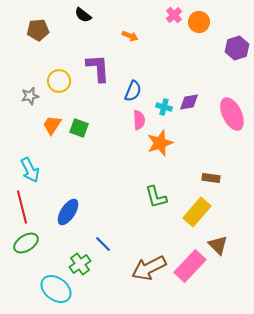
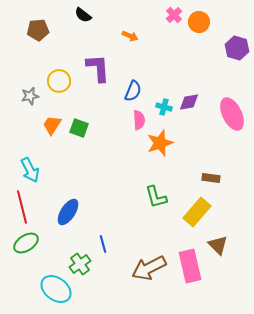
purple hexagon: rotated 25 degrees counterclockwise
blue line: rotated 30 degrees clockwise
pink rectangle: rotated 56 degrees counterclockwise
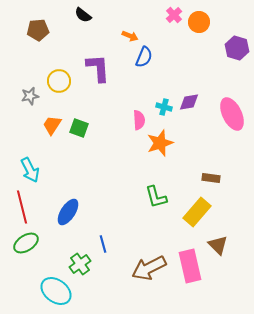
blue semicircle: moved 11 px right, 34 px up
cyan ellipse: moved 2 px down
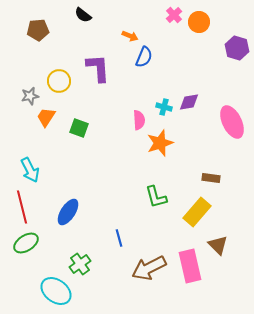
pink ellipse: moved 8 px down
orange trapezoid: moved 6 px left, 8 px up
blue line: moved 16 px right, 6 px up
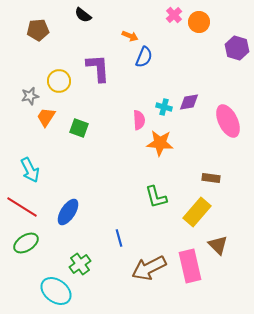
pink ellipse: moved 4 px left, 1 px up
orange star: rotated 24 degrees clockwise
red line: rotated 44 degrees counterclockwise
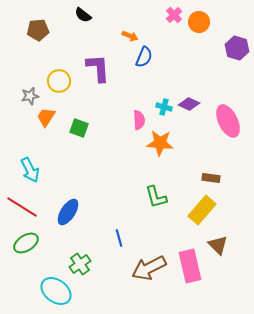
purple diamond: moved 2 px down; rotated 35 degrees clockwise
yellow rectangle: moved 5 px right, 2 px up
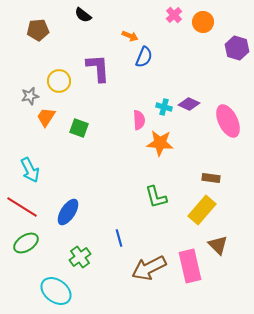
orange circle: moved 4 px right
green cross: moved 7 px up
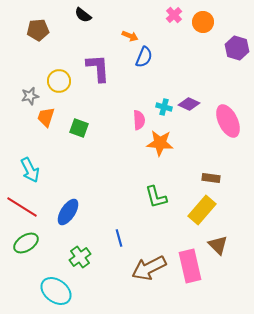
orange trapezoid: rotated 15 degrees counterclockwise
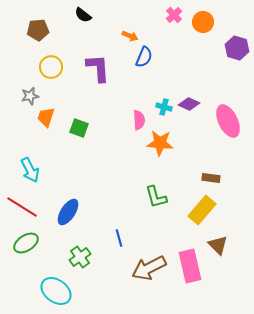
yellow circle: moved 8 px left, 14 px up
